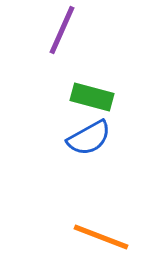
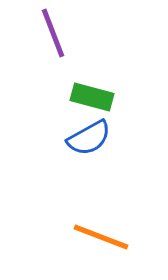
purple line: moved 9 px left, 3 px down; rotated 45 degrees counterclockwise
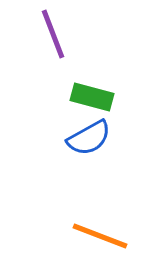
purple line: moved 1 px down
orange line: moved 1 px left, 1 px up
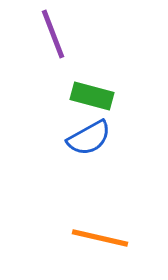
green rectangle: moved 1 px up
orange line: moved 2 px down; rotated 8 degrees counterclockwise
